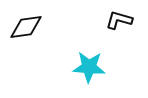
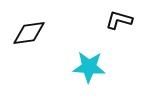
black diamond: moved 3 px right, 6 px down
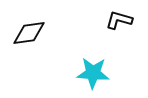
cyan star: moved 4 px right, 6 px down
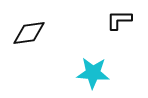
black L-shape: rotated 16 degrees counterclockwise
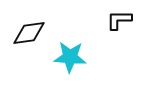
cyan star: moved 23 px left, 16 px up
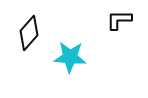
black diamond: rotated 40 degrees counterclockwise
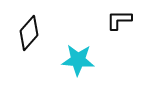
cyan star: moved 8 px right, 3 px down
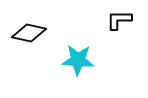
black diamond: rotated 60 degrees clockwise
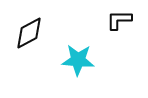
black diamond: rotated 40 degrees counterclockwise
